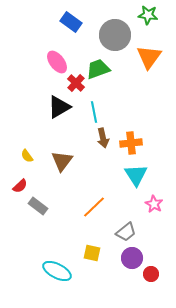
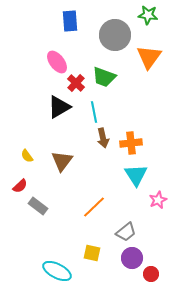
blue rectangle: moved 1 px left, 1 px up; rotated 50 degrees clockwise
green trapezoid: moved 6 px right, 8 px down; rotated 140 degrees counterclockwise
pink star: moved 4 px right, 4 px up; rotated 18 degrees clockwise
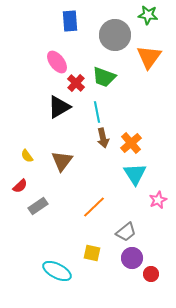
cyan line: moved 3 px right
orange cross: rotated 35 degrees counterclockwise
cyan triangle: moved 1 px left, 1 px up
gray rectangle: rotated 72 degrees counterclockwise
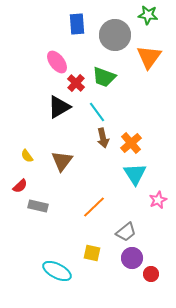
blue rectangle: moved 7 px right, 3 px down
cyan line: rotated 25 degrees counterclockwise
gray rectangle: rotated 48 degrees clockwise
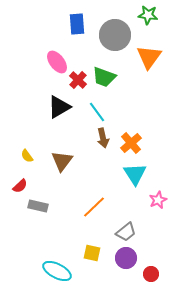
red cross: moved 2 px right, 3 px up
purple circle: moved 6 px left
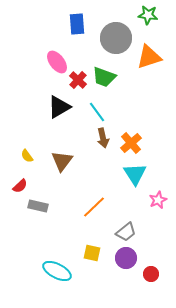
gray circle: moved 1 px right, 3 px down
orange triangle: rotated 36 degrees clockwise
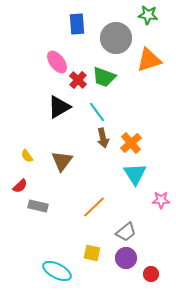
orange triangle: moved 3 px down
pink star: moved 3 px right; rotated 24 degrees clockwise
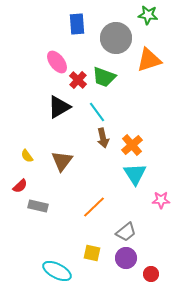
orange cross: moved 1 px right, 2 px down
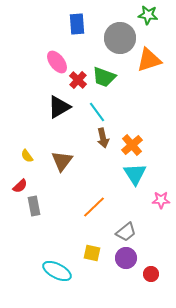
gray circle: moved 4 px right
gray rectangle: moved 4 px left; rotated 66 degrees clockwise
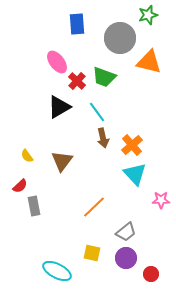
green star: rotated 24 degrees counterclockwise
orange triangle: moved 2 px down; rotated 32 degrees clockwise
red cross: moved 1 px left, 1 px down
cyan triangle: rotated 10 degrees counterclockwise
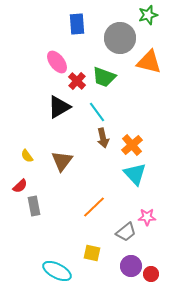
pink star: moved 14 px left, 17 px down
purple circle: moved 5 px right, 8 px down
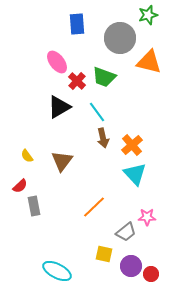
yellow square: moved 12 px right, 1 px down
